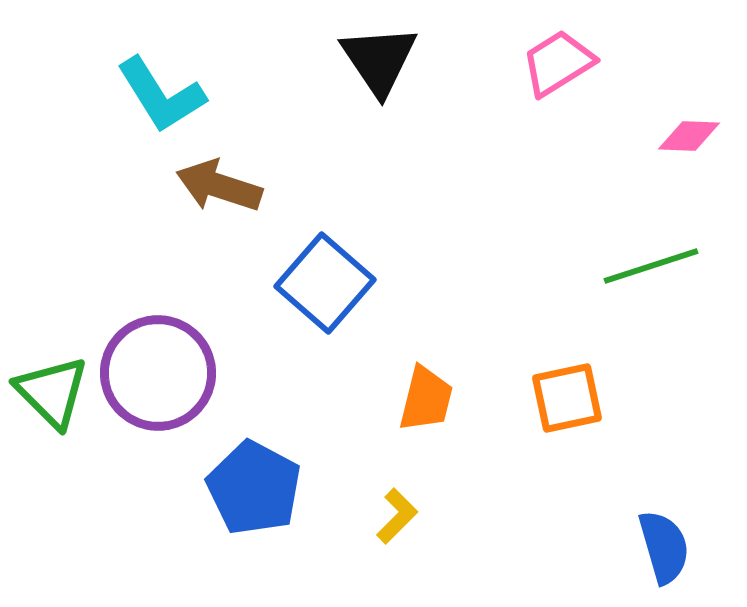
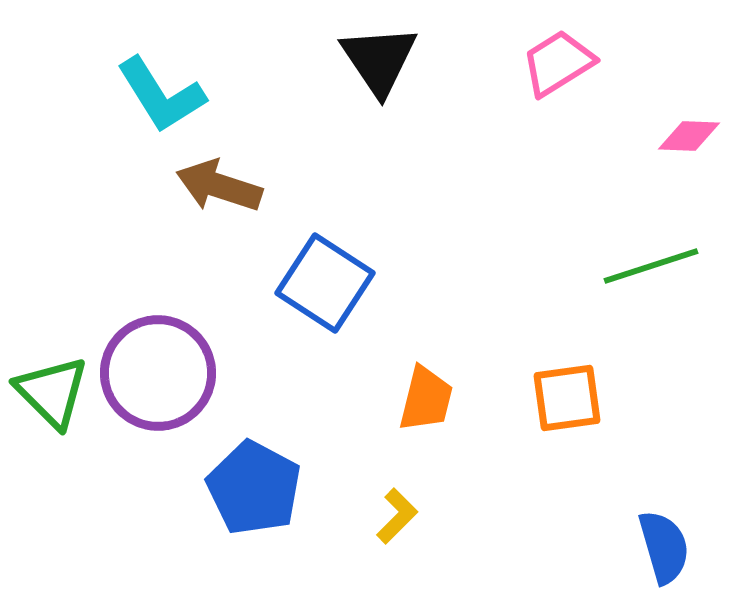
blue square: rotated 8 degrees counterclockwise
orange square: rotated 4 degrees clockwise
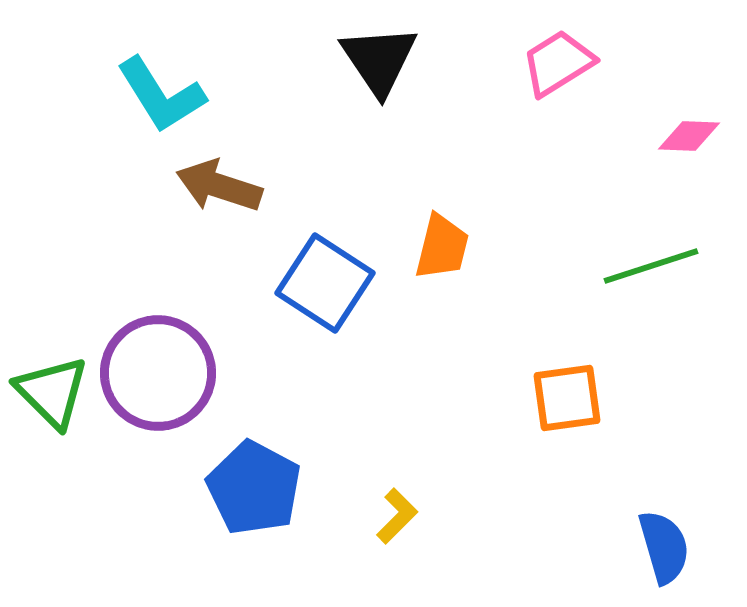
orange trapezoid: moved 16 px right, 152 px up
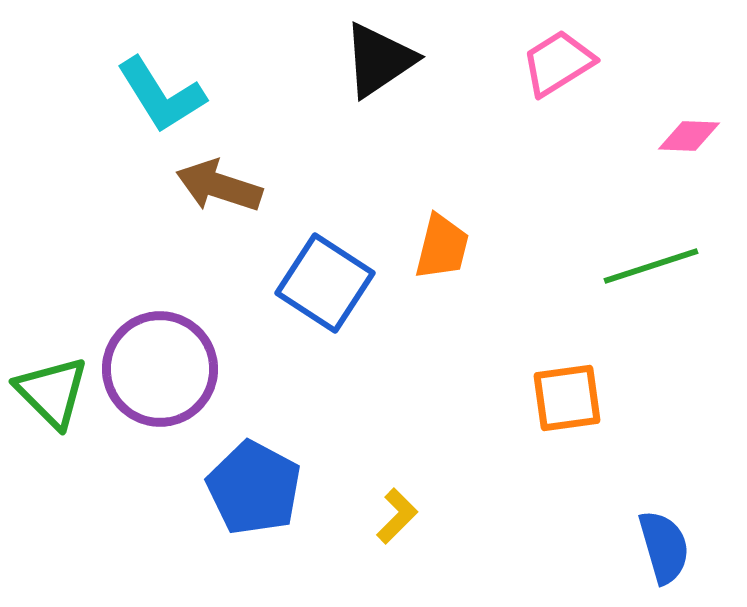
black triangle: rotated 30 degrees clockwise
purple circle: moved 2 px right, 4 px up
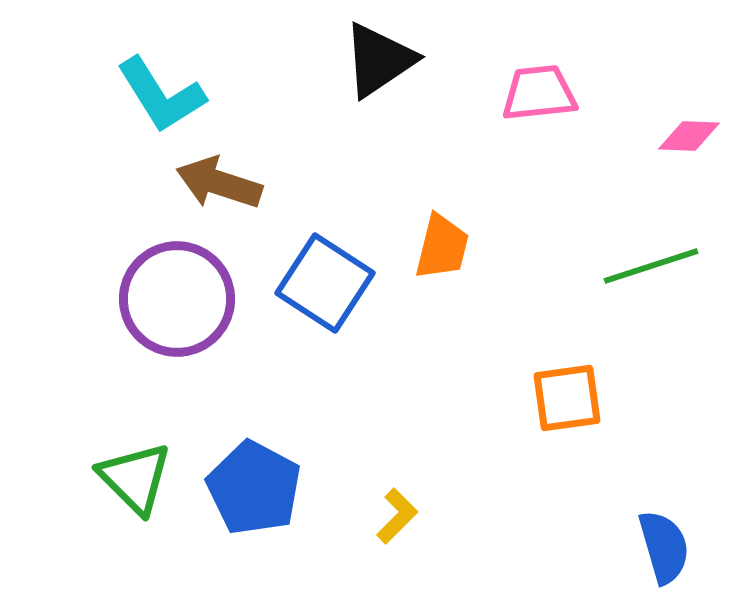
pink trapezoid: moved 19 px left, 30 px down; rotated 26 degrees clockwise
brown arrow: moved 3 px up
purple circle: moved 17 px right, 70 px up
green triangle: moved 83 px right, 86 px down
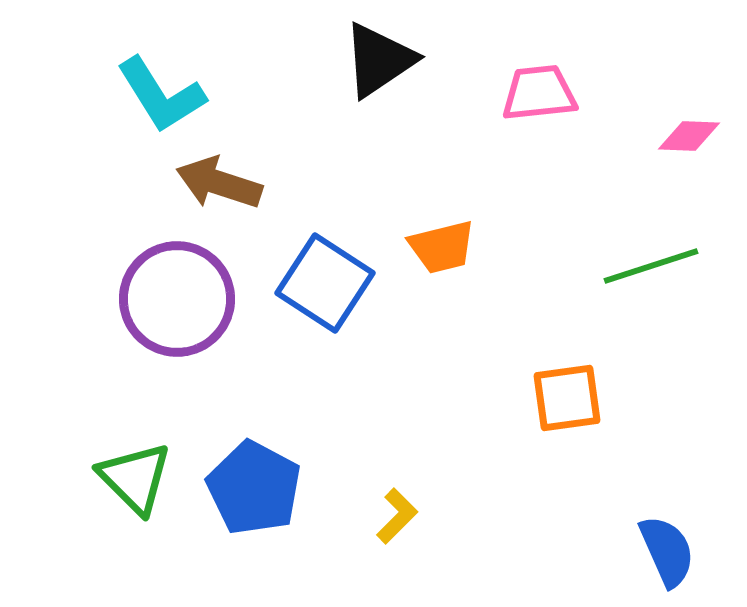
orange trapezoid: rotated 62 degrees clockwise
blue semicircle: moved 3 px right, 4 px down; rotated 8 degrees counterclockwise
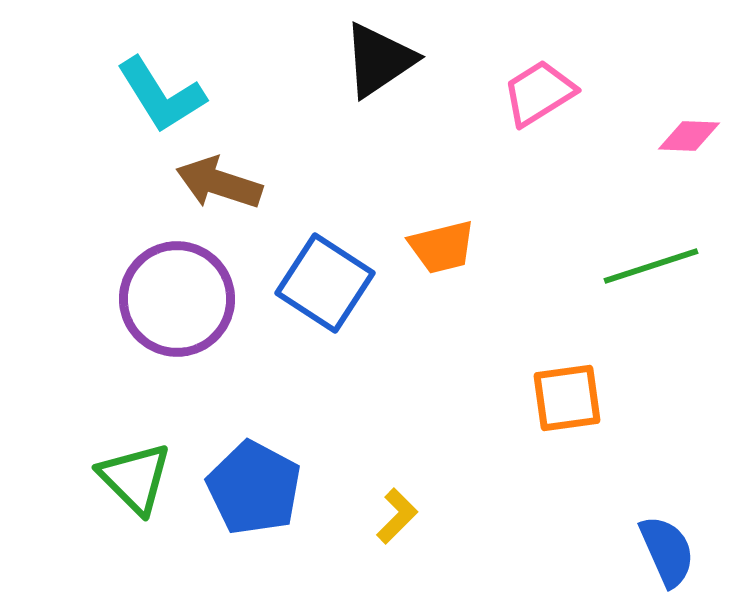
pink trapezoid: rotated 26 degrees counterclockwise
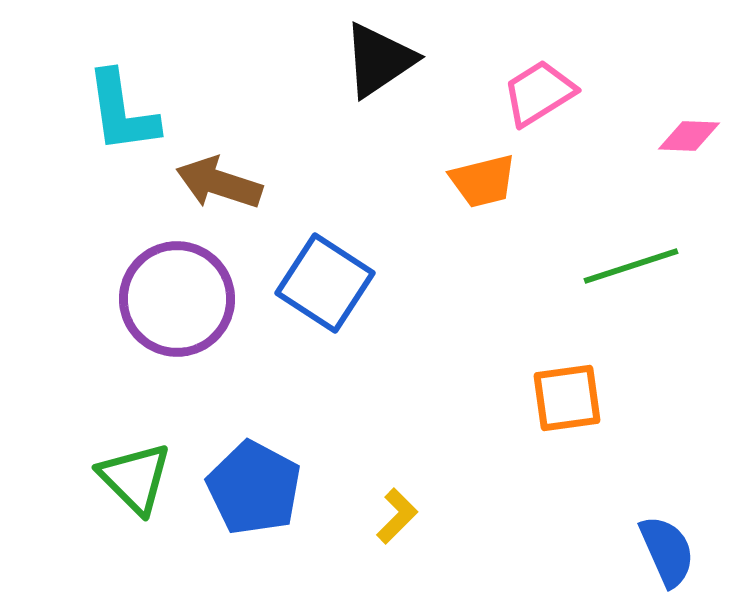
cyan L-shape: moved 39 px left, 17 px down; rotated 24 degrees clockwise
orange trapezoid: moved 41 px right, 66 px up
green line: moved 20 px left
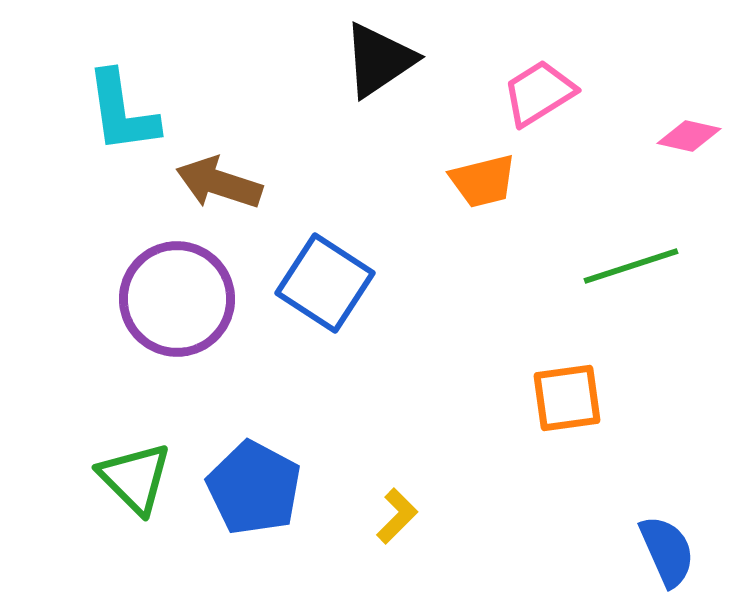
pink diamond: rotated 10 degrees clockwise
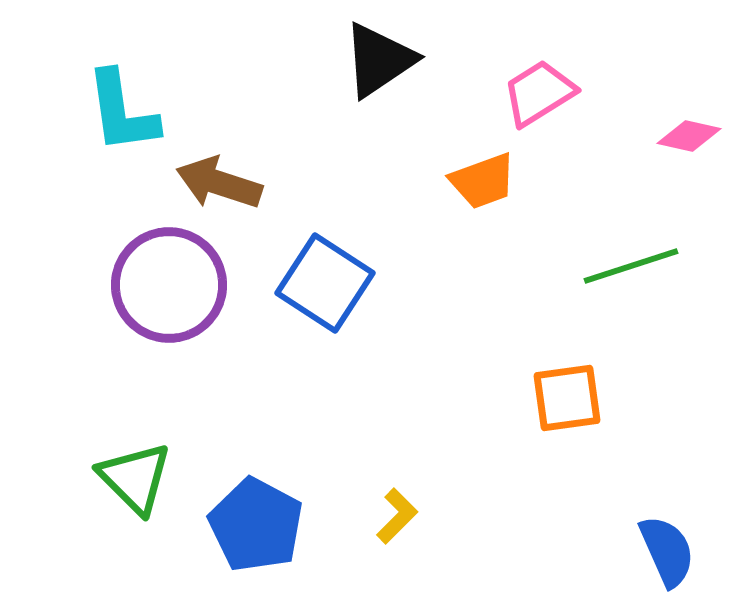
orange trapezoid: rotated 6 degrees counterclockwise
purple circle: moved 8 px left, 14 px up
blue pentagon: moved 2 px right, 37 px down
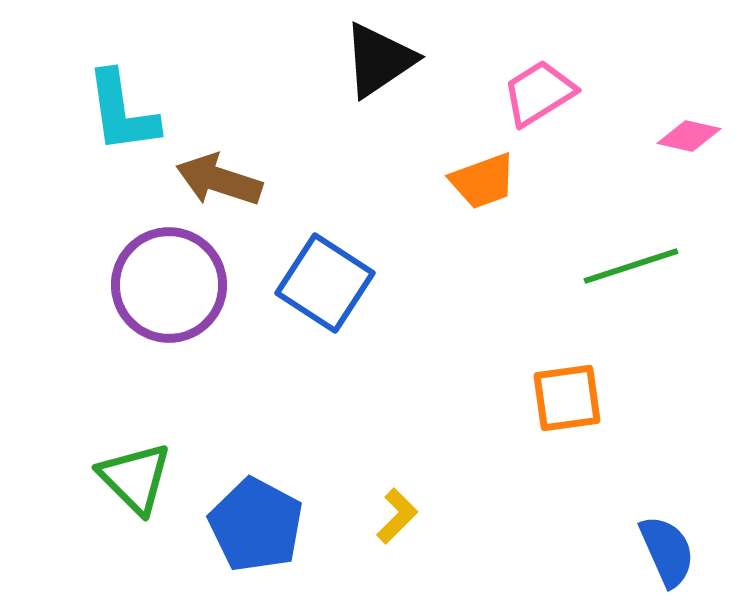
brown arrow: moved 3 px up
